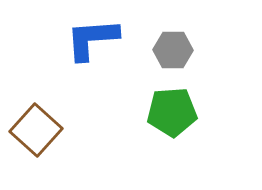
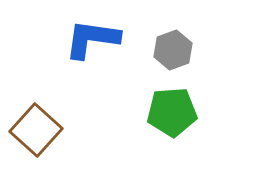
blue L-shape: rotated 12 degrees clockwise
gray hexagon: rotated 21 degrees counterclockwise
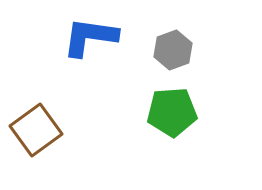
blue L-shape: moved 2 px left, 2 px up
brown square: rotated 12 degrees clockwise
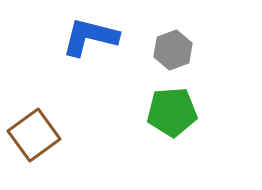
blue L-shape: rotated 6 degrees clockwise
brown square: moved 2 px left, 5 px down
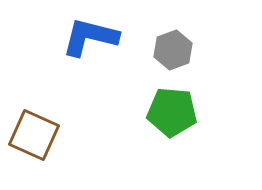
green pentagon: rotated 9 degrees clockwise
brown square: rotated 30 degrees counterclockwise
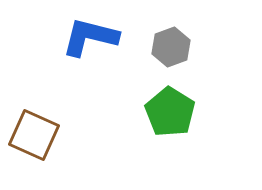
gray hexagon: moved 2 px left, 3 px up
green pentagon: moved 2 px left; rotated 27 degrees clockwise
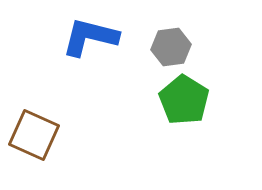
gray hexagon: rotated 12 degrees clockwise
green pentagon: moved 14 px right, 12 px up
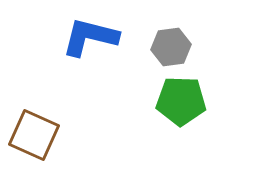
green pentagon: moved 3 px left, 1 px down; rotated 30 degrees counterclockwise
